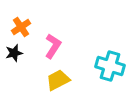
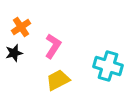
cyan cross: moved 2 px left
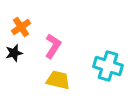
yellow trapezoid: rotated 40 degrees clockwise
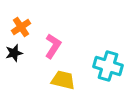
yellow trapezoid: moved 5 px right
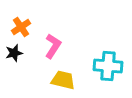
cyan cross: rotated 12 degrees counterclockwise
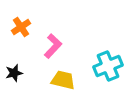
pink L-shape: rotated 10 degrees clockwise
black star: moved 20 px down
cyan cross: rotated 28 degrees counterclockwise
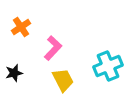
pink L-shape: moved 2 px down
yellow trapezoid: rotated 50 degrees clockwise
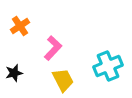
orange cross: moved 1 px left, 1 px up
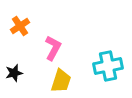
pink L-shape: rotated 15 degrees counterclockwise
cyan cross: rotated 12 degrees clockwise
yellow trapezoid: moved 2 px left, 1 px down; rotated 45 degrees clockwise
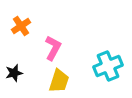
orange cross: moved 1 px right
cyan cross: rotated 12 degrees counterclockwise
yellow trapezoid: moved 2 px left
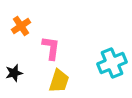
pink L-shape: moved 2 px left; rotated 20 degrees counterclockwise
cyan cross: moved 4 px right, 3 px up
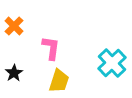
orange cross: moved 7 px left; rotated 12 degrees counterclockwise
cyan cross: rotated 20 degrees counterclockwise
black star: rotated 18 degrees counterclockwise
